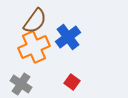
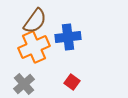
blue cross: rotated 30 degrees clockwise
gray cross: moved 3 px right; rotated 15 degrees clockwise
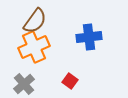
blue cross: moved 21 px right
red square: moved 2 px left, 1 px up
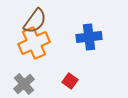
orange cross: moved 4 px up
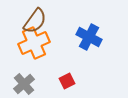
blue cross: rotated 35 degrees clockwise
red square: moved 3 px left; rotated 28 degrees clockwise
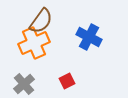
brown semicircle: moved 6 px right
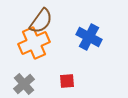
red square: rotated 21 degrees clockwise
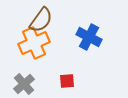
brown semicircle: moved 1 px up
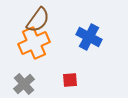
brown semicircle: moved 3 px left
red square: moved 3 px right, 1 px up
